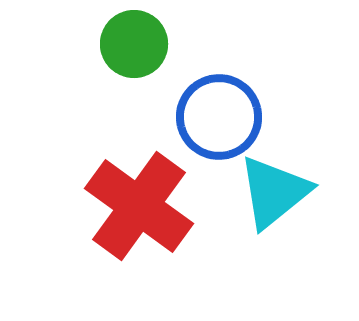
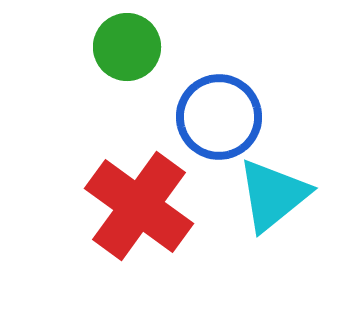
green circle: moved 7 px left, 3 px down
cyan triangle: moved 1 px left, 3 px down
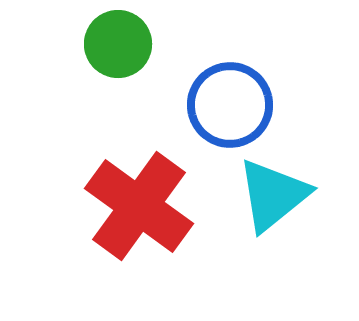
green circle: moved 9 px left, 3 px up
blue circle: moved 11 px right, 12 px up
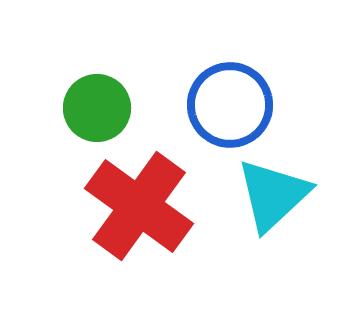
green circle: moved 21 px left, 64 px down
cyan triangle: rotated 4 degrees counterclockwise
